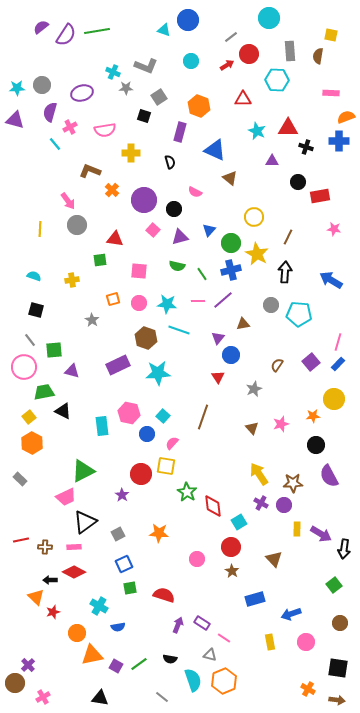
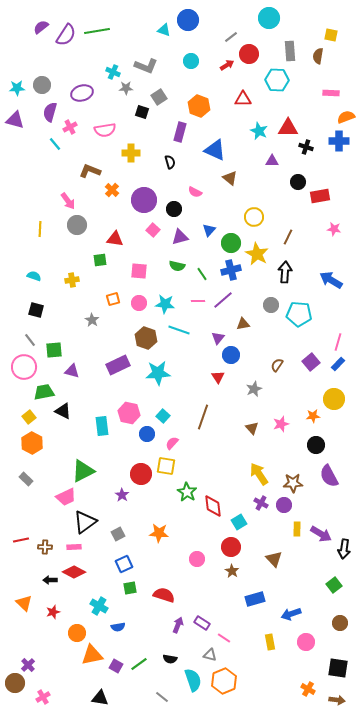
black square at (144, 116): moved 2 px left, 4 px up
cyan star at (257, 131): moved 2 px right
cyan star at (167, 304): moved 2 px left
gray rectangle at (20, 479): moved 6 px right
orange triangle at (36, 597): moved 12 px left, 6 px down
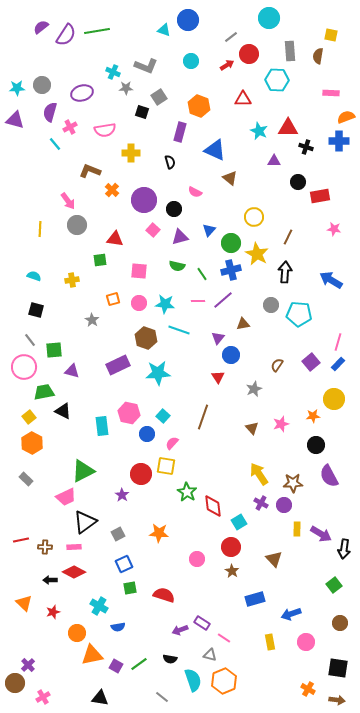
purple triangle at (272, 161): moved 2 px right
purple arrow at (178, 625): moved 2 px right, 5 px down; rotated 133 degrees counterclockwise
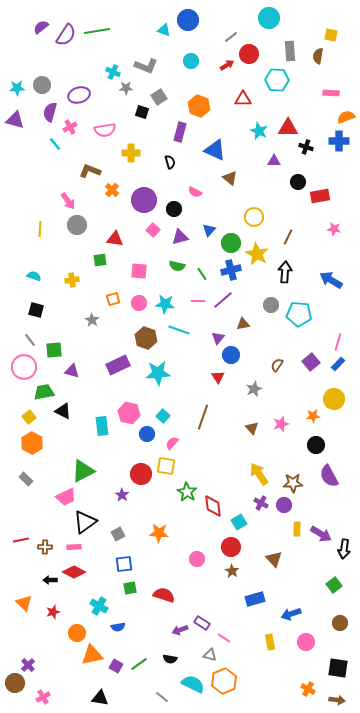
purple ellipse at (82, 93): moved 3 px left, 2 px down
blue square at (124, 564): rotated 18 degrees clockwise
cyan semicircle at (193, 680): moved 4 px down; rotated 45 degrees counterclockwise
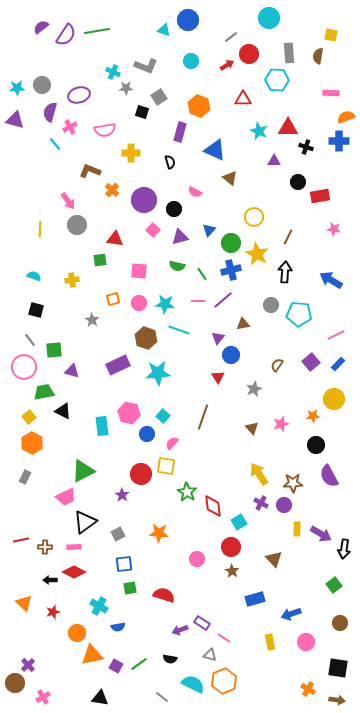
gray rectangle at (290, 51): moved 1 px left, 2 px down
pink line at (338, 342): moved 2 px left, 7 px up; rotated 48 degrees clockwise
gray rectangle at (26, 479): moved 1 px left, 2 px up; rotated 72 degrees clockwise
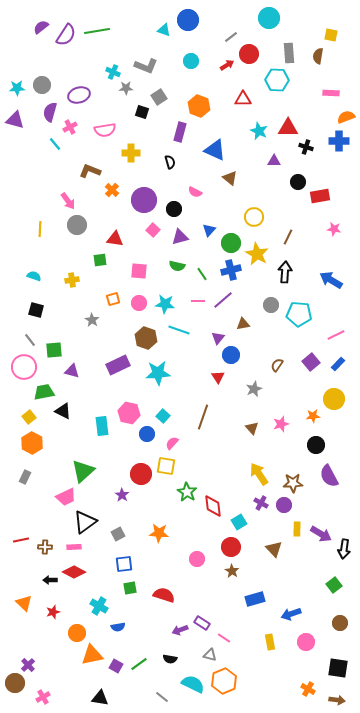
green triangle at (83, 471): rotated 15 degrees counterclockwise
brown triangle at (274, 559): moved 10 px up
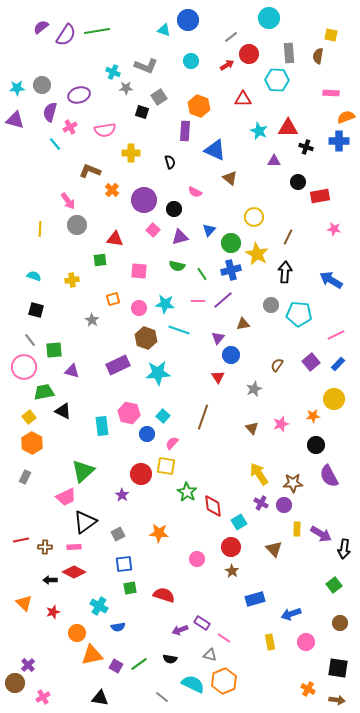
purple rectangle at (180, 132): moved 5 px right, 1 px up; rotated 12 degrees counterclockwise
pink circle at (139, 303): moved 5 px down
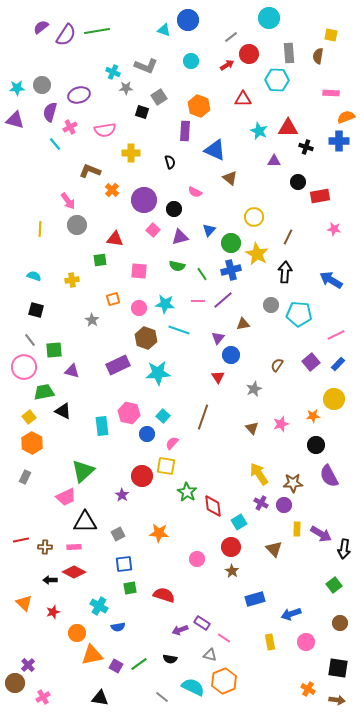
red circle at (141, 474): moved 1 px right, 2 px down
black triangle at (85, 522): rotated 35 degrees clockwise
cyan semicircle at (193, 684): moved 3 px down
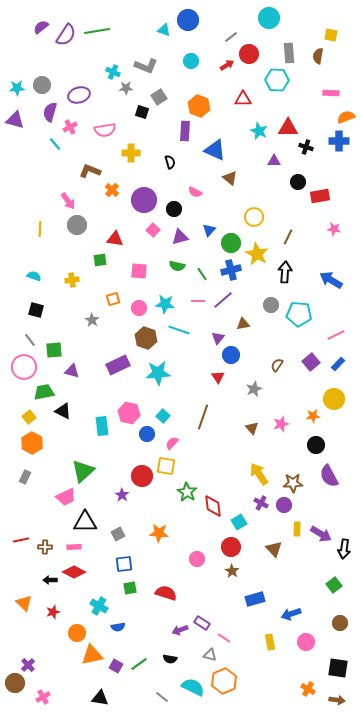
red semicircle at (164, 595): moved 2 px right, 2 px up
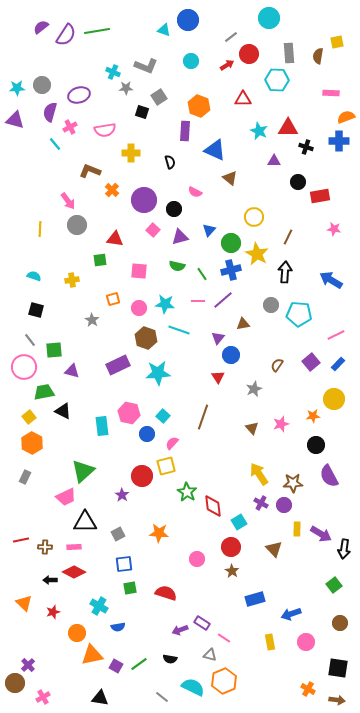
yellow square at (331, 35): moved 6 px right, 7 px down; rotated 24 degrees counterclockwise
yellow square at (166, 466): rotated 24 degrees counterclockwise
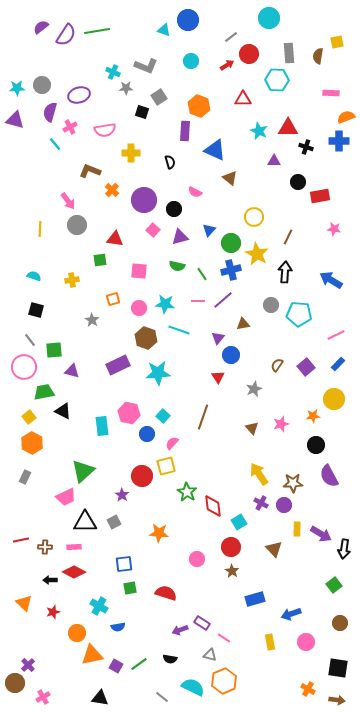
purple square at (311, 362): moved 5 px left, 5 px down
gray square at (118, 534): moved 4 px left, 12 px up
